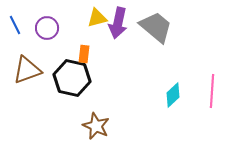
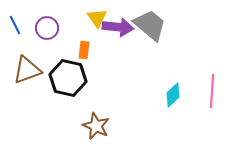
yellow triangle: rotated 50 degrees counterclockwise
purple arrow: moved 4 px down; rotated 96 degrees counterclockwise
gray trapezoid: moved 6 px left, 2 px up
orange rectangle: moved 4 px up
black hexagon: moved 4 px left
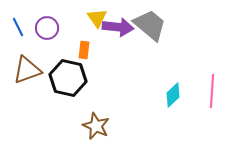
blue line: moved 3 px right, 2 px down
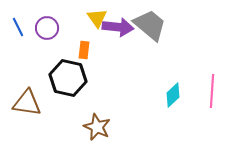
brown triangle: moved 33 px down; rotated 28 degrees clockwise
brown star: moved 1 px right, 1 px down
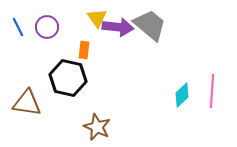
purple circle: moved 1 px up
cyan diamond: moved 9 px right
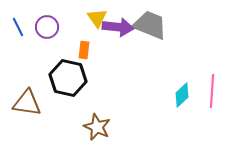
gray trapezoid: rotated 18 degrees counterclockwise
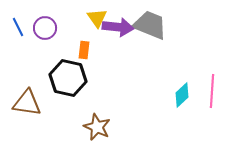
purple circle: moved 2 px left, 1 px down
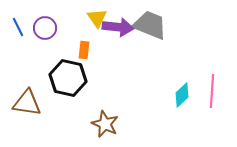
brown star: moved 8 px right, 3 px up
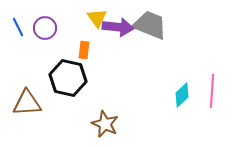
brown triangle: rotated 12 degrees counterclockwise
